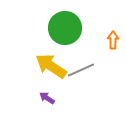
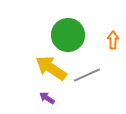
green circle: moved 3 px right, 7 px down
yellow arrow: moved 2 px down
gray line: moved 6 px right, 5 px down
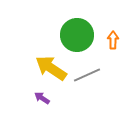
green circle: moved 9 px right
purple arrow: moved 5 px left
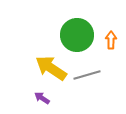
orange arrow: moved 2 px left
gray line: rotated 8 degrees clockwise
